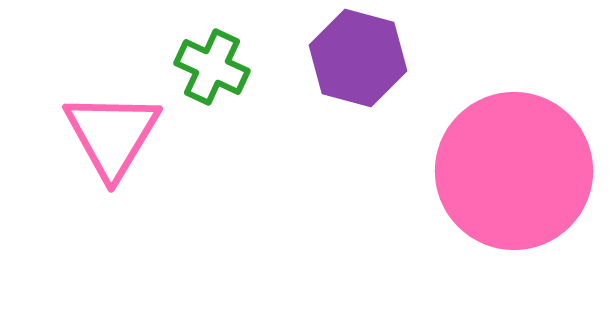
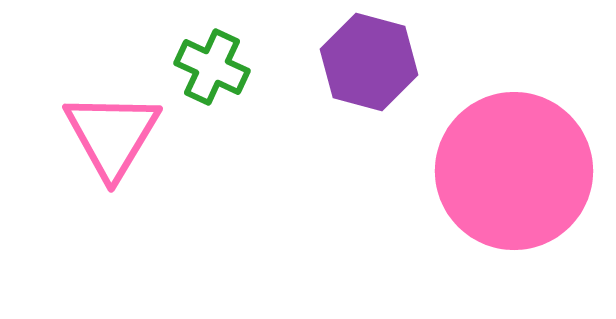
purple hexagon: moved 11 px right, 4 px down
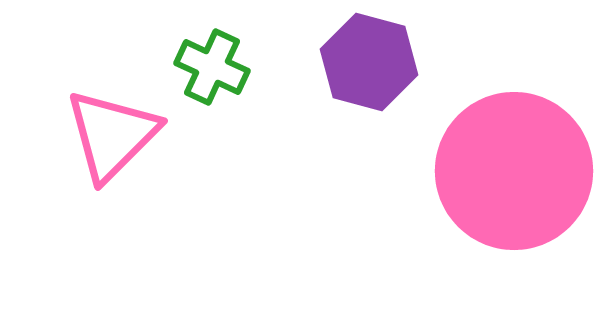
pink triangle: rotated 14 degrees clockwise
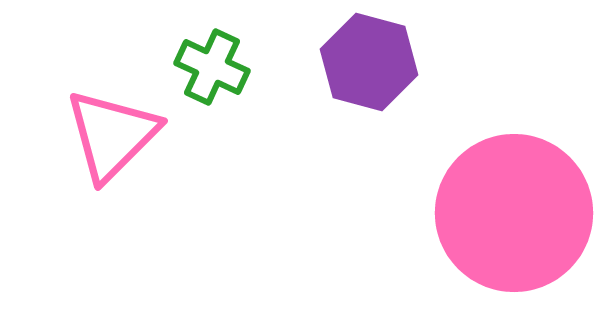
pink circle: moved 42 px down
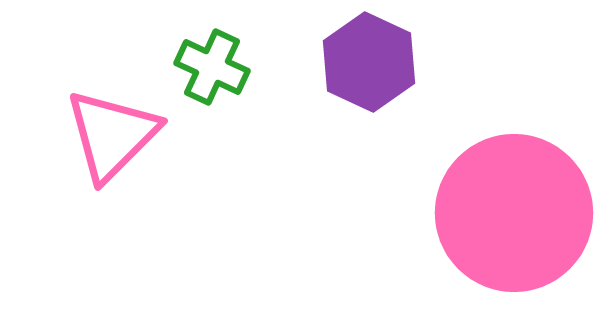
purple hexagon: rotated 10 degrees clockwise
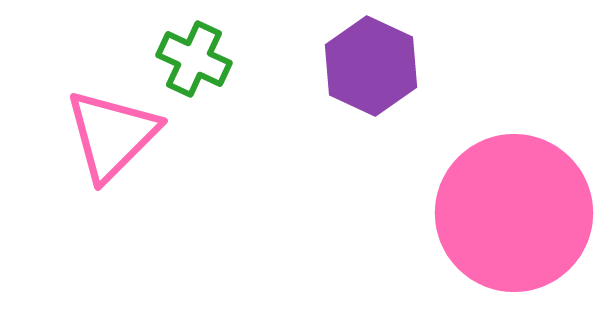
purple hexagon: moved 2 px right, 4 px down
green cross: moved 18 px left, 8 px up
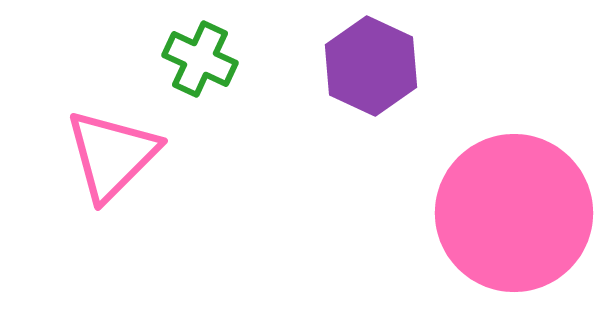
green cross: moved 6 px right
pink triangle: moved 20 px down
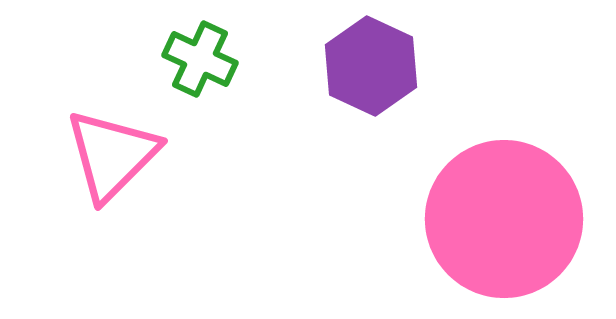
pink circle: moved 10 px left, 6 px down
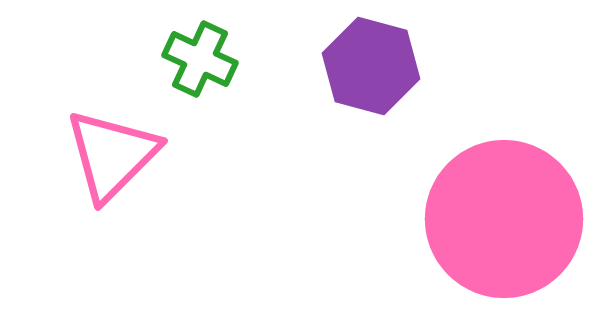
purple hexagon: rotated 10 degrees counterclockwise
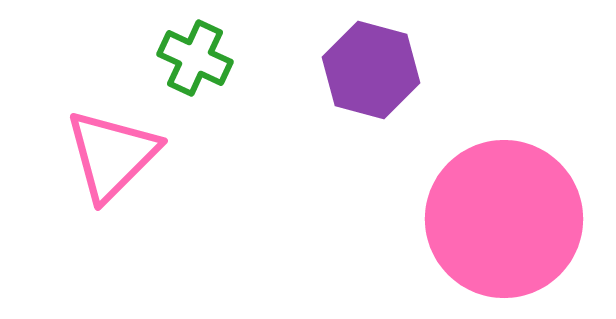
green cross: moved 5 px left, 1 px up
purple hexagon: moved 4 px down
